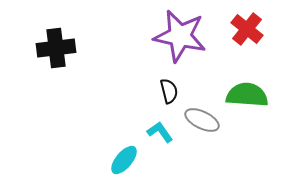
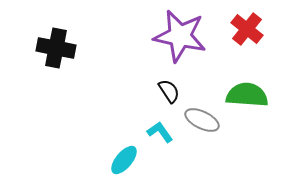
black cross: rotated 18 degrees clockwise
black semicircle: rotated 20 degrees counterclockwise
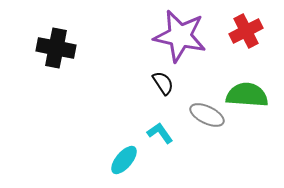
red cross: moved 1 px left, 2 px down; rotated 24 degrees clockwise
black semicircle: moved 6 px left, 8 px up
gray ellipse: moved 5 px right, 5 px up
cyan L-shape: moved 1 px down
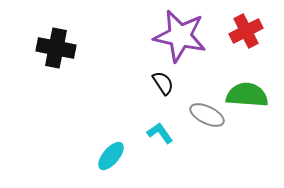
cyan ellipse: moved 13 px left, 4 px up
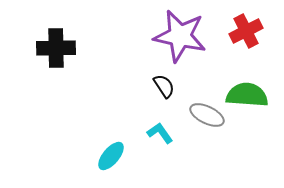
black cross: rotated 12 degrees counterclockwise
black semicircle: moved 1 px right, 3 px down
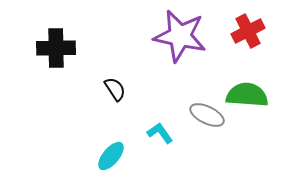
red cross: moved 2 px right
black semicircle: moved 49 px left, 3 px down
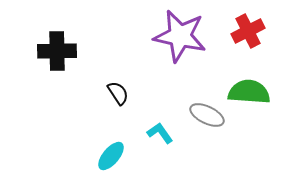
black cross: moved 1 px right, 3 px down
black semicircle: moved 3 px right, 4 px down
green semicircle: moved 2 px right, 3 px up
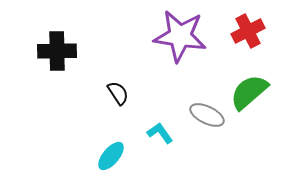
purple star: rotated 4 degrees counterclockwise
green semicircle: rotated 45 degrees counterclockwise
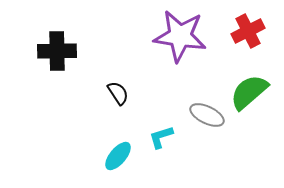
cyan L-shape: moved 1 px right, 4 px down; rotated 72 degrees counterclockwise
cyan ellipse: moved 7 px right
